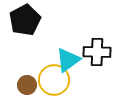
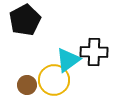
black cross: moved 3 px left
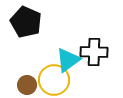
black pentagon: moved 1 px right, 2 px down; rotated 20 degrees counterclockwise
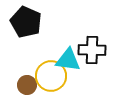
black cross: moved 2 px left, 2 px up
cyan triangle: rotated 44 degrees clockwise
yellow circle: moved 3 px left, 4 px up
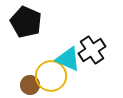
black cross: rotated 36 degrees counterclockwise
cyan triangle: moved 1 px up; rotated 16 degrees clockwise
brown circle: moved 3 px right
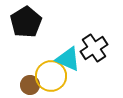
black pentagon: rotated 16 degrees clockwise
black cross: moved 2 px right, 2 px up
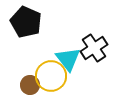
black pentagon: rotated 16 degrees counterclockwise
cyan triangle: rotated 28 degrees clockwise
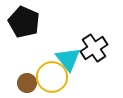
black pentagon: moved 2 px left
yellow circle: moved 1 px right, 1 px down
brown circle: moved 3 px left, 2 px up
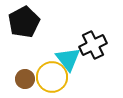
black pentagon: rotated 20 degrees clockwise
black cross: moved 1 px left, 3 px up; rotated 8 degrees clockwise
brown circle: moved 2 px left, 4 px up
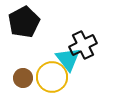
black cross: moved 10 px left
brown circle: moved 2 px left, 1 px up
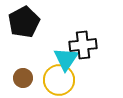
black cross: rotated 20 degrees clockwise
cyan triangle: moved 2 px left; rotated 12 degrees clockwise
yellow circle: moved 7 px right, 3 px down
